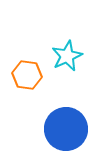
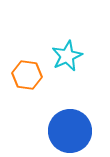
blue circle: moved 4 px right, 2 px down
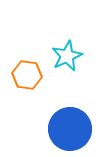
blue circle: moved 2 px up
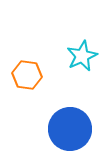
cyan star: moved 15 px right
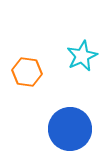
orange hexagon: moved 3 px up
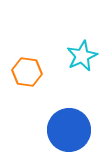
blue circle: moved 1 px left, 1 px down
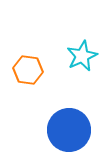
orange hexagon: moved 1 px right, 2 px up
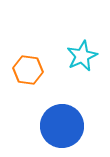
blue circle: moved 7 px left, 4 px up
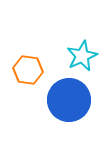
blue circle: moved 7 px right, 26 px up
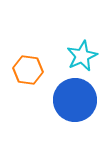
blue circle: moved 6 px right
